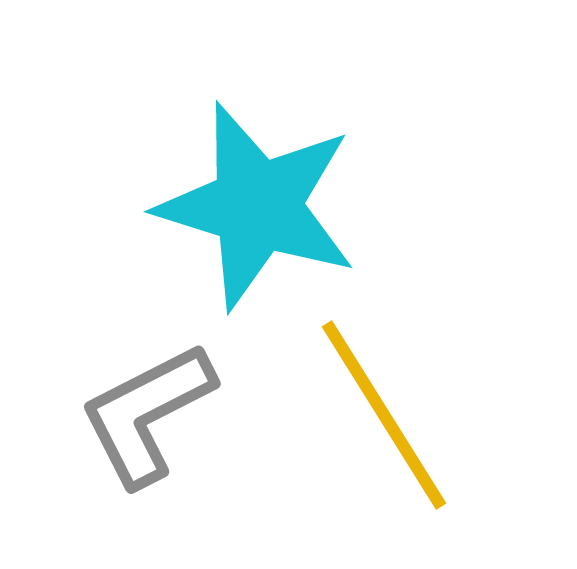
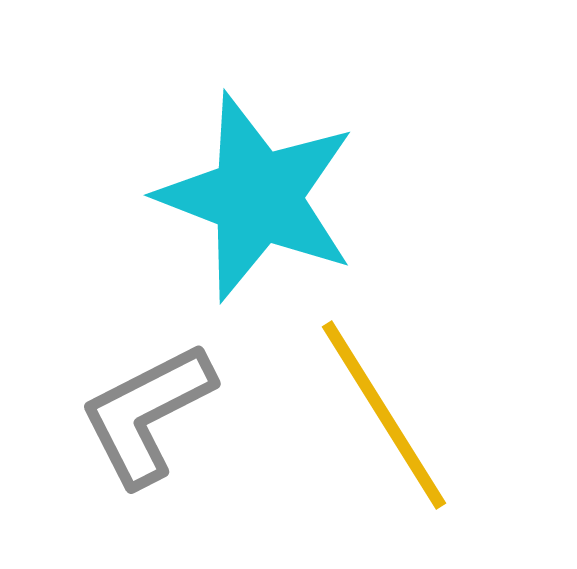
cyan star: moved 9 px up; rotated 4 degrees clockwise
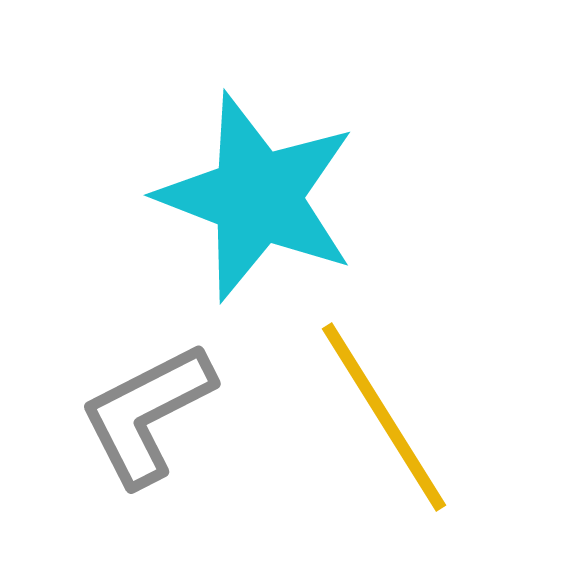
yellow line: moved 2 px down
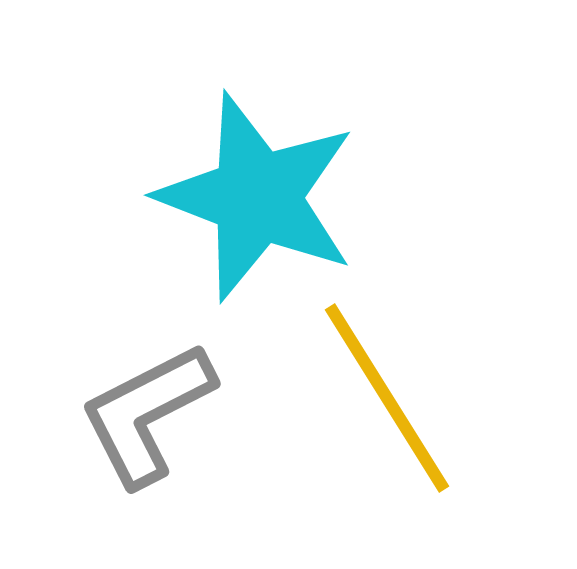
yellow line: moved 3 px right, 19 px up
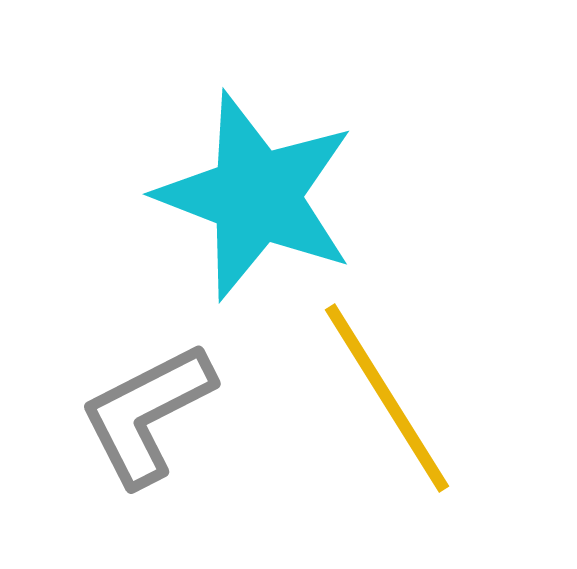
cyan star: moved 1 px left, 1 px up
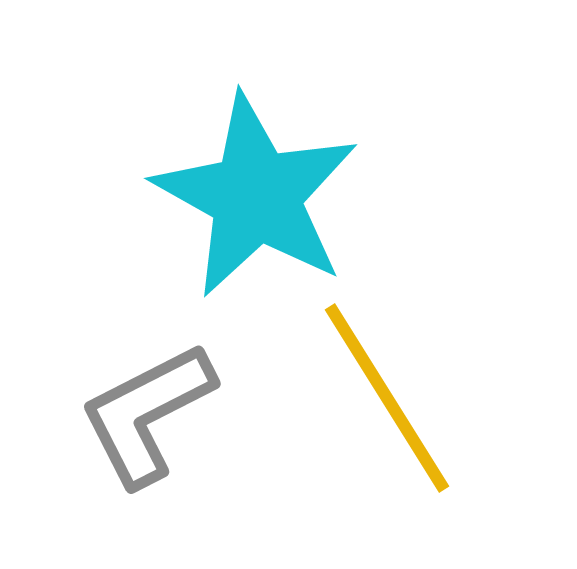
cyan star: rotated 8 degrees clockwise
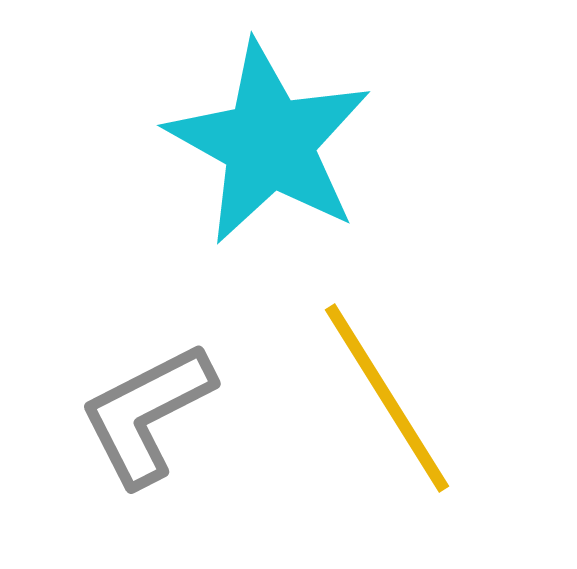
cyan star: moved 13 px right, 53 px up
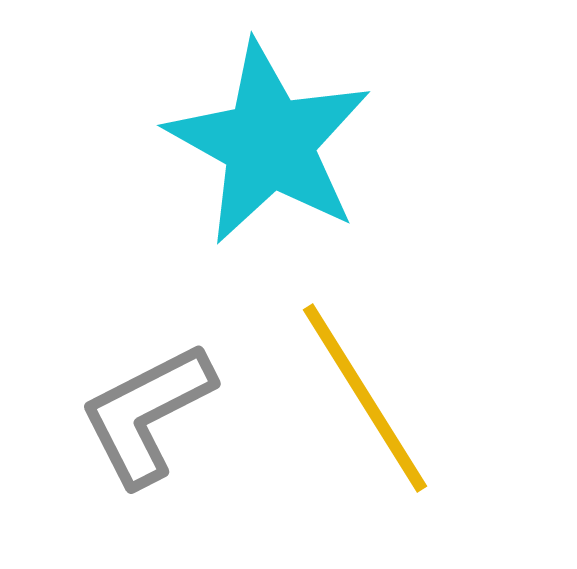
yellow line: moved 22 px left
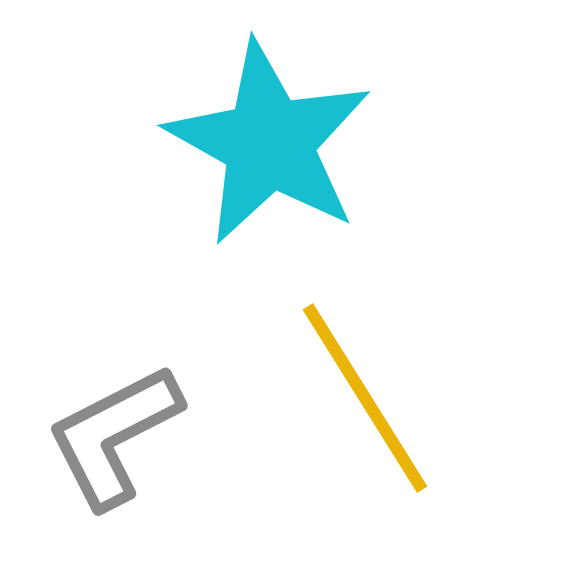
gray L-shape: moved 33 px left, 22 px down
